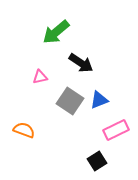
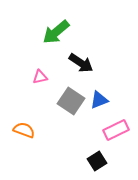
gray square: moved 1 px right
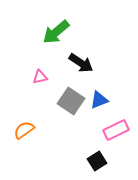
orange semicircle: rotated 55 degrees counterclockwise
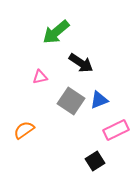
black square: moved 2 px left
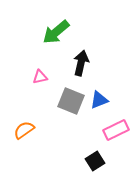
black arrow: rotated 110 degrees counterclockwise
gray square: rotated 12 degrees counterclockwise
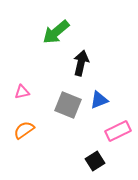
pink triangle: moved 18 px left, 15 px down
gray square: moved 3 px left, 4 px down
pink rectangle: moved 2 px right, 1 px down
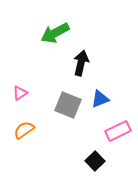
green arrow: moved 1 px left, 1 px down; rotated 12 degrees clockwise
pink triangle: moved 2 px left, 1 px down; rotated 21 degrees counterclockwise
blue triangle: moved 1 px right, 1 px up
black square: rotated 12 degrees counterclockwise
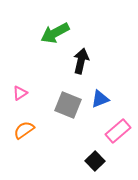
black arrow: moved 2 px up
pink rectangle: rotated 15 degrees counterclockwise
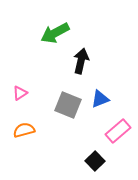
orange semicircle: rotated 20 degrees clockwise
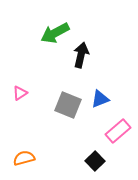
black arrow: moved 6 px up
orange semicircle: moved 28 px down
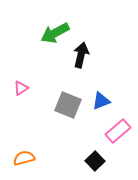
pink triangle: moved 1 px right, 5 px up
blue triangle: moved 1 px right, 2 px down
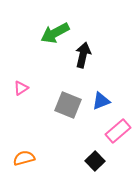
black arrow: moved 2 px right
